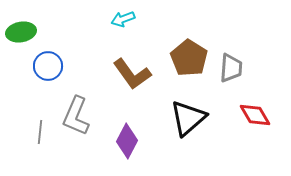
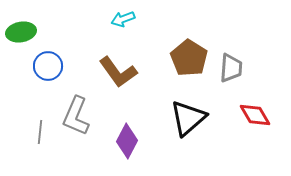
brown L-shape: moved 14 px left, 2 px up
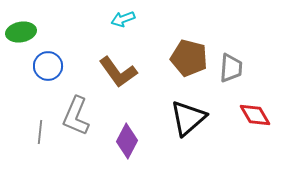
brown pentagon: rotated 18 degrees counterclockwise
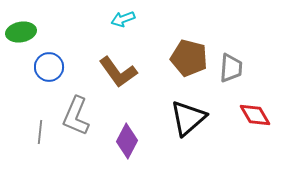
blue circle: moved 1 px right, 1 px down
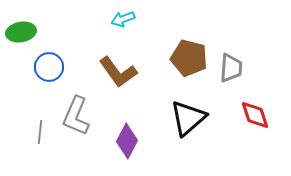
red diamond: rotated 12 degrees clockwise
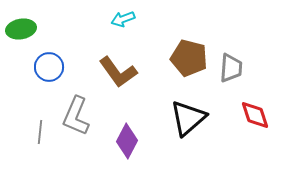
green ellipse: moved 3 px up
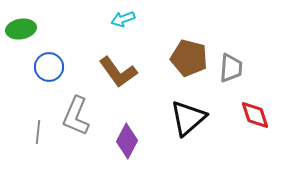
gray line: moved 2 px left
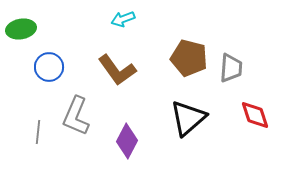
brown L-shape: moved 1 px left, 2 px up
